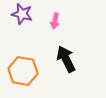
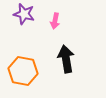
purple star: moved 2 px right
black arrow: rotated 16 degrees clockwise
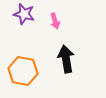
pink arrow: rotated 28 degrees counterclockwise
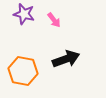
pink arrow: moved 1 px left, 1 px up; rotated 21 degrees counterclockwise
black arrow: rotated 80 degrees clockwise
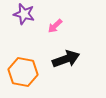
pink arrow: moved 1 px right, 6 px down; rotated 84 degrees clockwise
orange hexagon: moved 1 px down
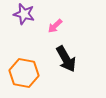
black arrow: rotated 80 degrees clockwise
orange hexagon: moved 1 px right, 1 px down
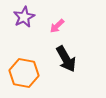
purple star: moved 3 px down; rotated 30 degrees clockwise
pink arrow: moved 2 px right
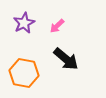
purple star: moved 6 px down
black arrow: rotated 20 degrees counterclockwise
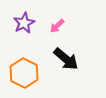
orange hexagon: rotated 16 degrees clockwise
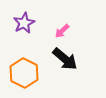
pink arrow: moved 5 px right, 5 px down
black arrow: moved 1 px left
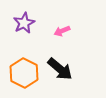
pink arrow: rotated 21 degrees clockwise
black arrow: moved 5 px left, 10 px down
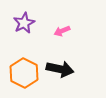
black arrow: rotated 28 degrees counterclockwise
